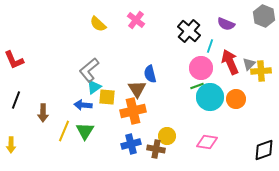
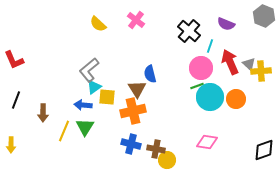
gray triangle: rotated 32 degrees counterclockwise
green triangle: moved 4 px up
yellow circle: moved 24 px down
blue cross: rotated 30 degrees clockwise
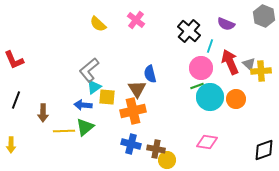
green triangle: rotated 18 degrees clockwise
yellow line: rotated 65 degrees clockwise
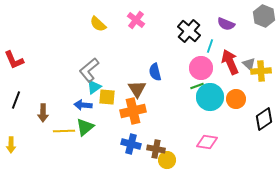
blue semicircle: moved 5 px right, 2 px up
black diamond: moved 31 px up; rotated 15 degrees counterclockwise
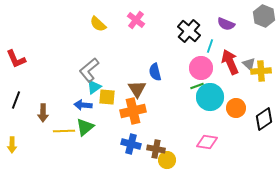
red L-shape: moved 2 px right, 1 px up
orange circle: moved 9 px down
yellow arrow: moved 1 px right
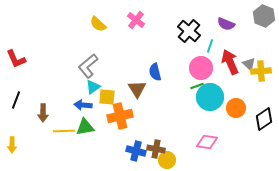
gray L-shape: moved 1 px left, 4 px up
cyan triangle: moved 1 px left
orange cross: moved 13 px left, 5 px down
green triangle: rotated 30 degrees clockwise
blue cross: moved 5 px right, 7 px down
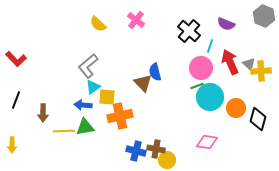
red L-shape: rotated 20 degrees counterclockwise
brown triangle: moved 6 px right, 6 px up; rotated 12 degrees counterclockwise
black diamond: moved 6 px left; rotated 40 degrees counterclockwise
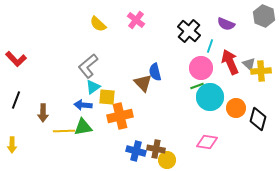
green triangle: moved 2 px left
